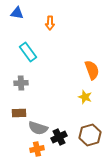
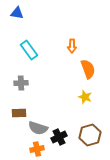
orange arrow: moved 22 px right, 23 px down
cyan rectangle: moved 1 px right, 2 px up
orange semicircle: moved 4 px left, 1 px up
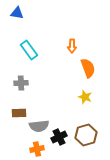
orange semicircle: moved 1 px up
gray semicircle: moved 1 px right, 2 px up; rotated 24 degrees counterclockwise
brown hexagon: moved 4 px left
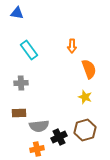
orange semicircle: moved 1 px right, 1 px down
brown hexagon: moved 1 px left, 5 px up
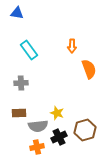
yellow star: moved 28 px left, 16 px down
gray semicircle: moved 1 px left
orange cross: moved 2 px up
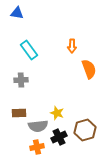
gray cross: moved 3 px up
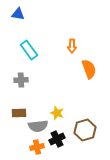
blue triangle: moved 1 px right, 1 px down
black cross: moved 2 px left, 2 px down
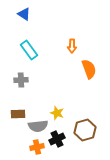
blue triangle: moved 6 px right; rotated 24 degrees clockwise
brown rectangle: moved 1 px left, 1 px down
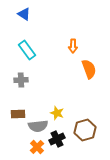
orange arrow: moved 1 px right
cyan rectangle: moved 2 px left
orange cross: rotated 32 degrees counterclockwise
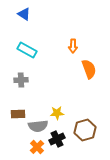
cyan rectangle: rotated 24 degrees counterclockwise
yellow star: rotated 24 degrees counterclockwise
